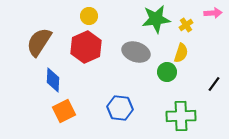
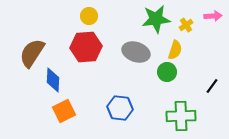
pink arrow: moved 3 px down
brown semicircle: moved 7 px left, 11 px down
red hexagon: rotated 20 degrees clockwise
yellow semicircle: moved 6 px left, 3 px up
black line: moved 2 px left, 2 px down
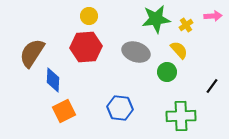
yellow semicircle: moved 4 px right; rotated 60 degrees counterclockwise
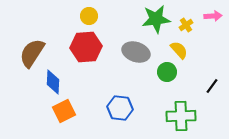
blue diamond: moved 2 px down
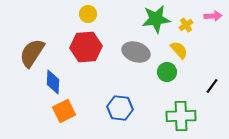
yellow circle: moved 1 px left, 2 px up
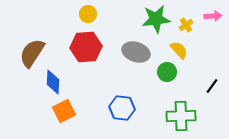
blue hexagon: moved 2 px right
